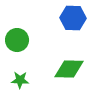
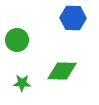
green diamond: moved 7 px left, 2 px down
green star: moved 2 px right, 3 px down
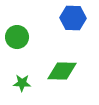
green circle: moved 3 px up
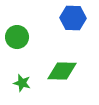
green star: rotated 12 degrees clockwise
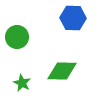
green star: rotated 12 degrees clockwise
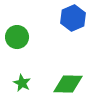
blue hexagon: rotated 25 degrees counterclockwise
green diamond: moved 6 px right, 13 px down
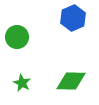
green diamond: moved 3 px right, 3 px up
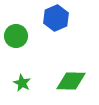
blue hexagon: moved 17 px left
green circle: moved 1 px left, 1 px up
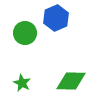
green circle: moved 9 px right, 3 px up
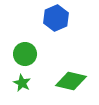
green circle: moved 21 px down
green diamond: rotated 12 degrees clockwise
